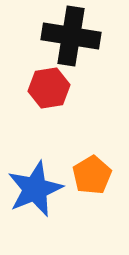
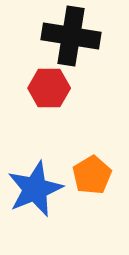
red hexagon: rotated 9 degrees clockwise
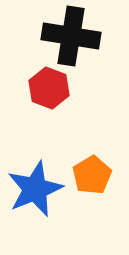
red hexagon: rotated 21 degrees clockwise
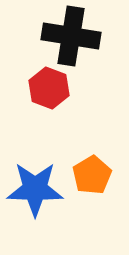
blue star: rotated 24 degrees clockwise
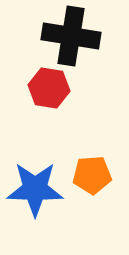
red hexagon: rotated 12 degrees counterclockwise
orange pentagon: rotated 27 degrees clockwise
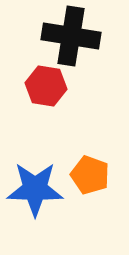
red hexagon: moved 3 px left, 2 px up
orange pentagon: moved 2 px left; rotated 24 degrees clockwise
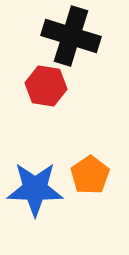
black cross: rotated 8 degrees clockwise
orange pentagon: rotated 18 degrees clockwise
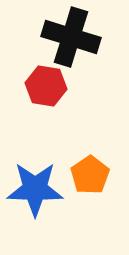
black cross: moved 1 px down
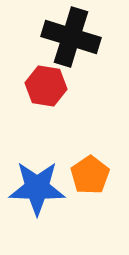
blue star: moved 2 px right, 1 px up
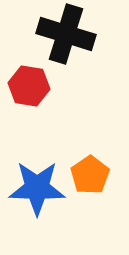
black cross: moved 5 px left, 3 px up
red hexagon: moved 17 px left
